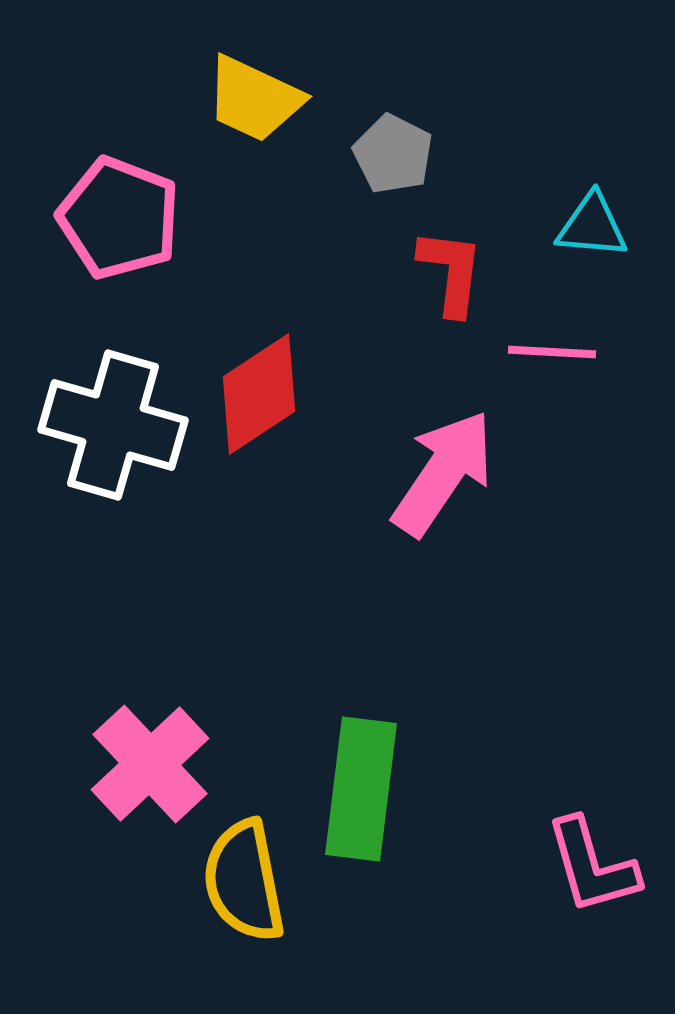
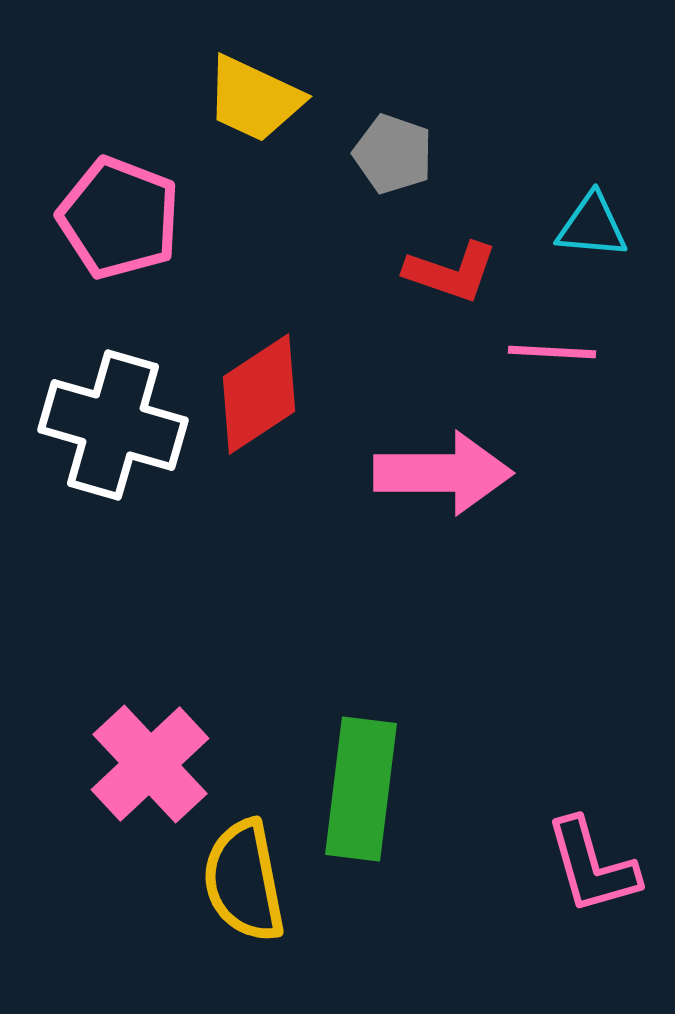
gray pentagon: rotated 8 degrees counterclockwise
red L-shape: rotated 102 degrees clockwise
pink arrow: rotated 56 degrees clockwise
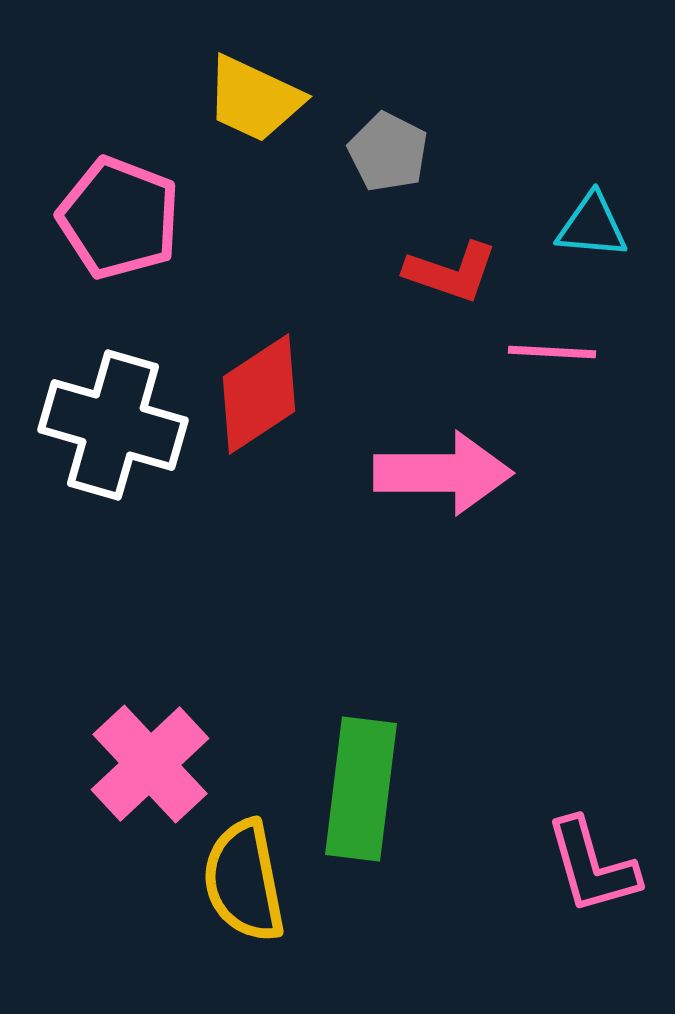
gray pentagon: moved 5 px left, 2 px up; rotated 8 degrees clockwise
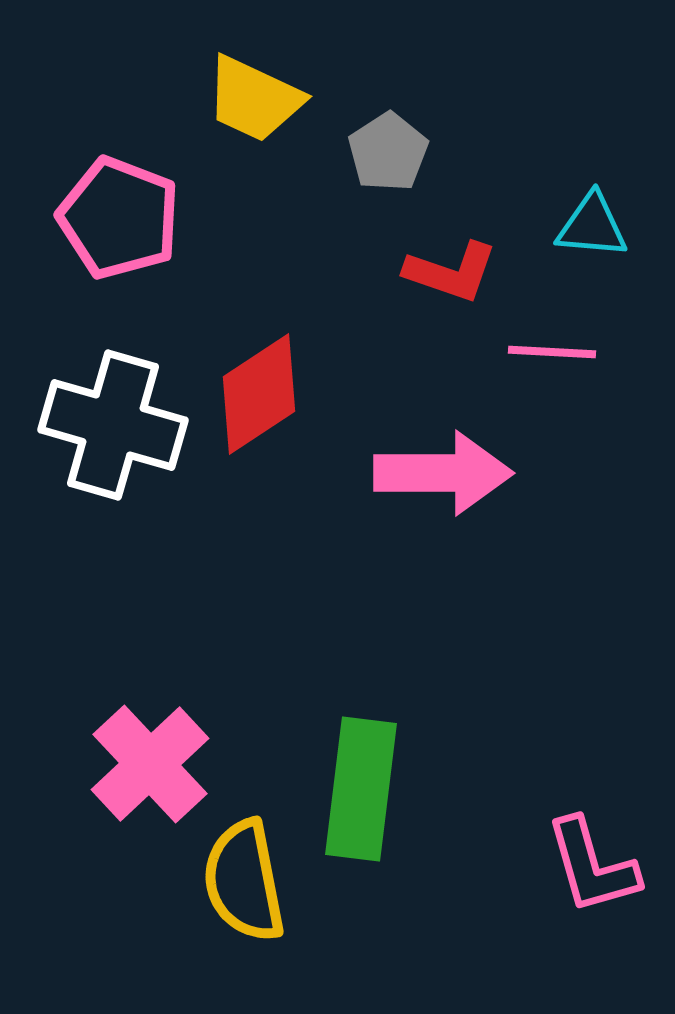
gray pentagon: rotated 12 degrees clockwise
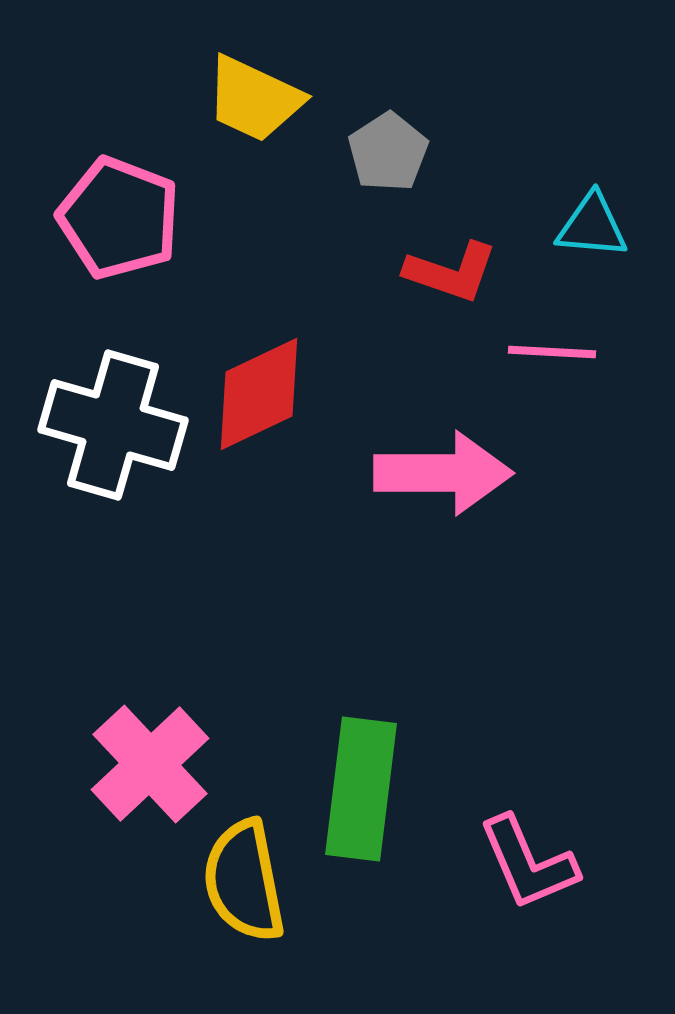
red diamond: rotated 8 degrees clockwise
pink L-shape: moved 64 px left, 3 px up; rotated 7 degrees counterclockwise
